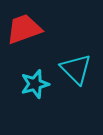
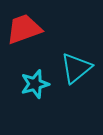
cyan triangle: moved 1 px up; rotated 36 degrees clockwise
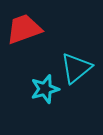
cyan star: moved 10 px right, 5 px down
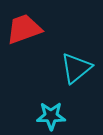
cyan star: moved 6 px right, 27 px down; rotated 16 degrees clockwise
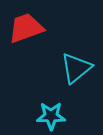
red trapezoid: moved 2 px right, 1 px up
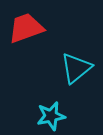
cyan star: rotated 12 degrees counterclockwise
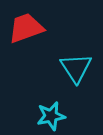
cyan triangle: rotated 24 degrees counterclockwise
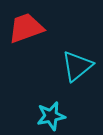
cyan triangle: moved 1 px right, 2 px up; rotated 24 degrees clockwise
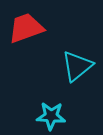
cyan star: rotated 16 degrees clockwise
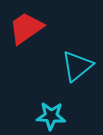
red trapezoid: rotated 15 degrees counterclockwise
